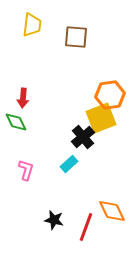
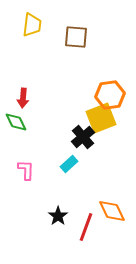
pink L-shape: rotated 15 degrees counterclockwise
black star: moved 4 px right, 4 px up; rotated 24 degrees clockwise
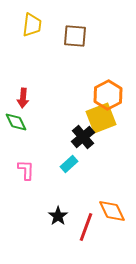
brown square: moved 1 px left, 1 px up
orange hexagon: moved 2 px left; rotated 20 degrees counterclockwise
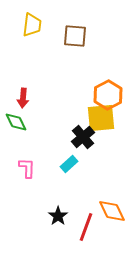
yellow square: rotated 16 degrees clockwise
pink L-shape: moved 1 px right, 2 px up
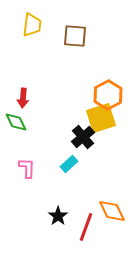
yellow square: rotated 12 degrees counterclockwise
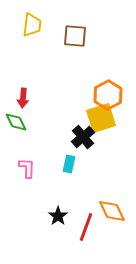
cyan rectangle: rotated 36 degrees counterclockwise
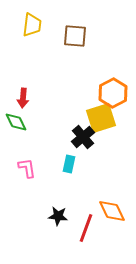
orange hexagon: moved 5 px right, 2 px up
pink L-shape: rotated 10 degrees counterclockwise
black star: rotated 30 degrees counterclockwise
red line: moved 1 px down
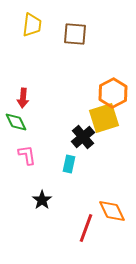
brown square: moved 2 px up
yellow square: moved 3 px right
pink L-shape: moved 13 px up
black star: moved 16 px left, 16 px up; rotated 30 degrees clockwise
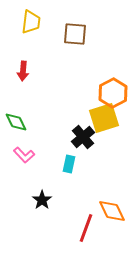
yellow trapezoid: moved 1 px left, 3 px up
red arrow: moved 27 px up
pink L-shape: moved 3 px left; rotated 145 degrees clockwise
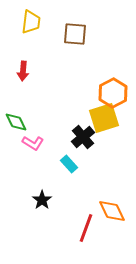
pink L-shape: moved 9 px right, 12 px up; rotated 15 degrees counterclockwise
cyan rectangle: rotated 54 degrees counterclockwise
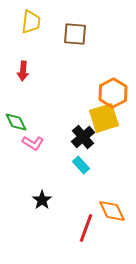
cyan rectangle: moved 12 px right, 1 px down
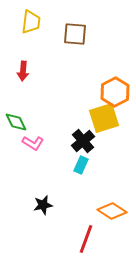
orange hexagon: moved 2 px right, 1 px up
black cross: moved 4 px down
cyan rectangle: rotated 66 degrees clockwise
black star: moved 1 px right, 5 px down; rotated 24 degrees clockwise
orange diamond: rotated 32 degrees counterclockwise
red line: moved 11 px down
